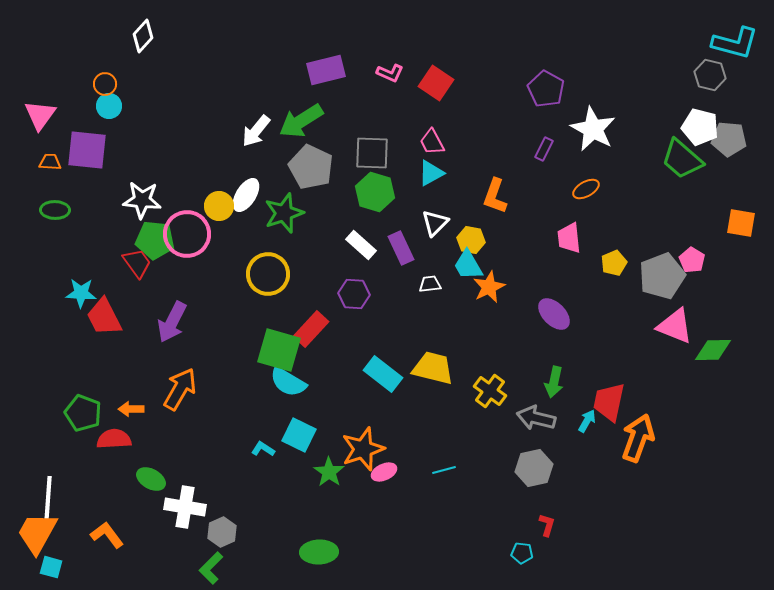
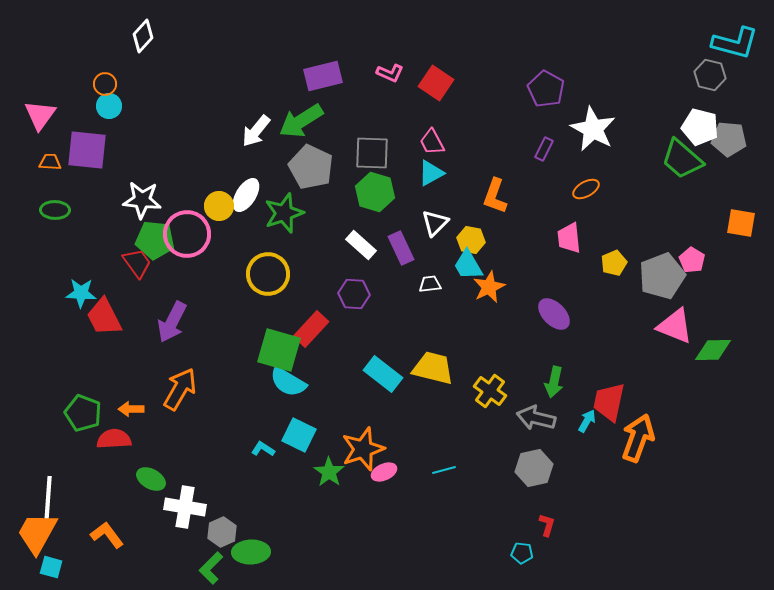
purple rectangle at (326, 70): moved 3 px left, 6 px down
green ellipse at (319, 552): moved 68 px left
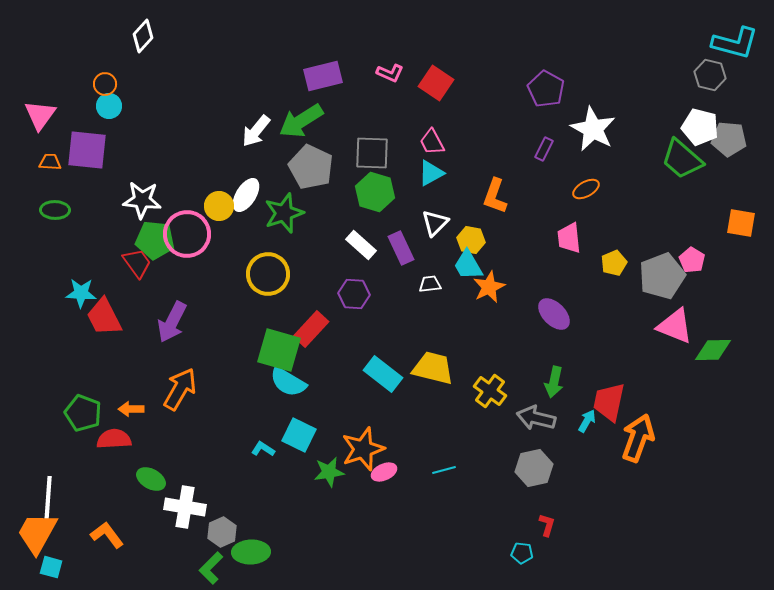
green star at (329, 472): rotated 28 degrees clockwise
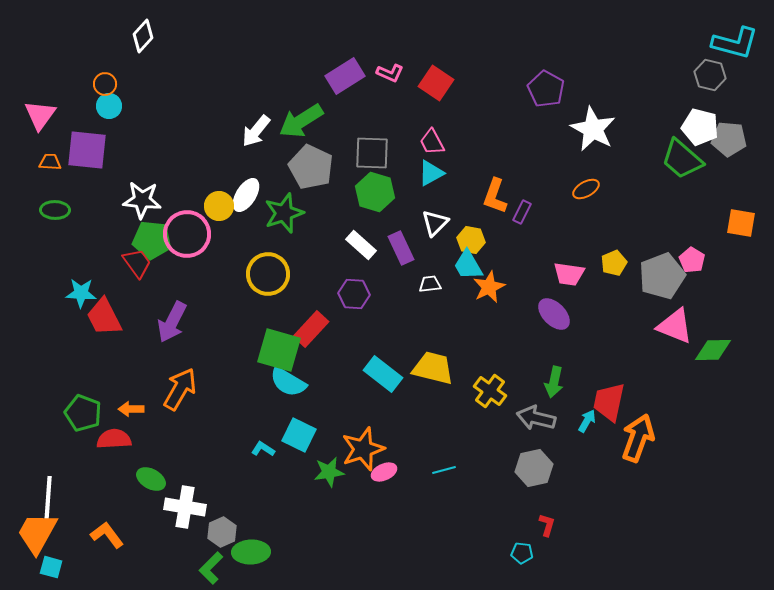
purple rectangle at (323, 76): moved 22 px right; rotated 18 degrees counterclockwise
purple rectangle at (544, 149): moved 22 px left, 63 px down
pink trapezoid at (569, 238): moved 36 px down; rotated 76 degrees counterclockwise
green pentagon at (155, 240): moved 3 px left
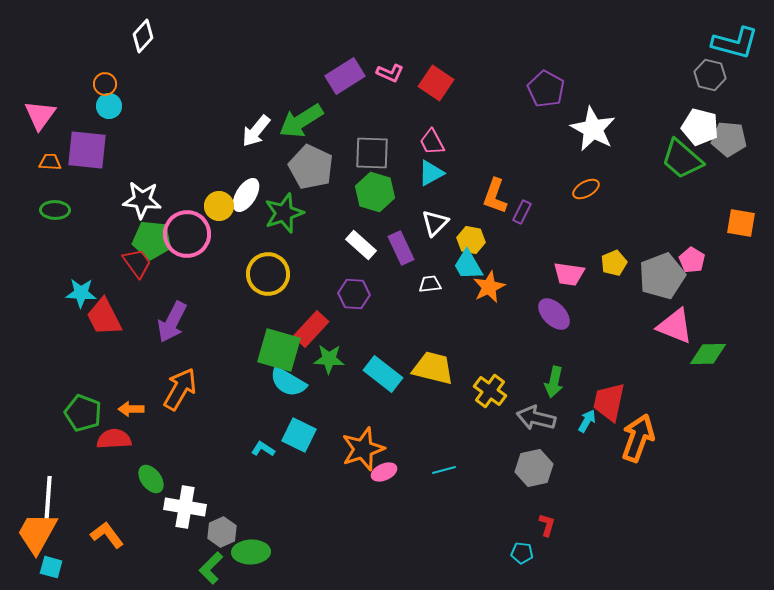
green diamond at (713, 350): moved 5 px left, 4 px down
green star at (329, 472): moved 113 px up; rotated 12 degrees clockwise
green ellipse at (151, 479): rotated 24 degrees clockwise
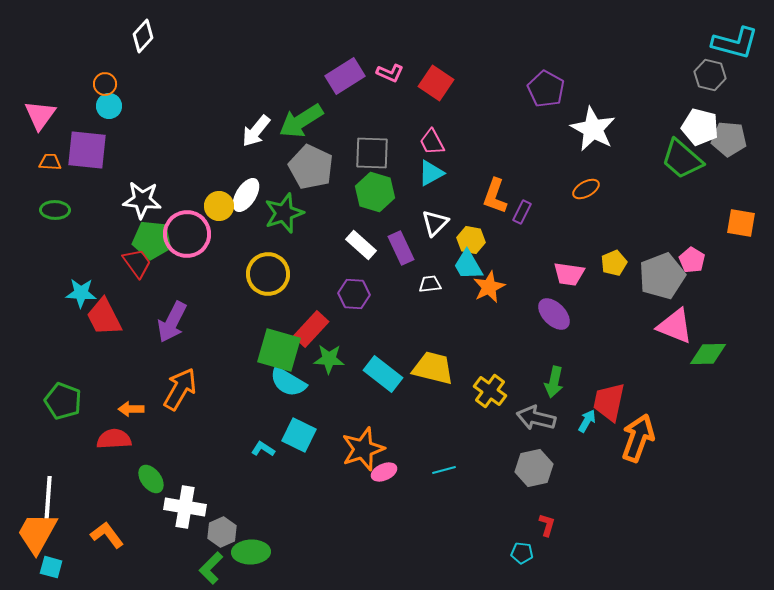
green pentagon at (83, 413): moved 20 px left, 12 px up
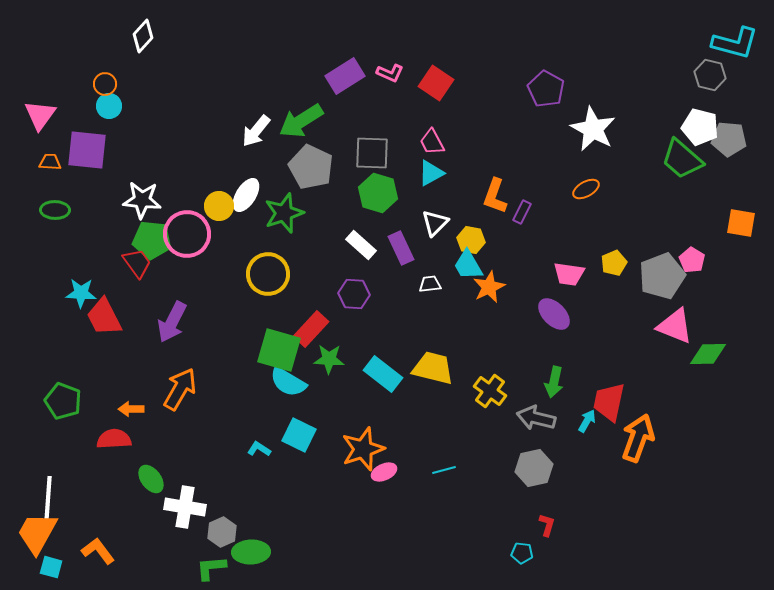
green hexagon at (375, 192): moved 3 px right, 1 px down
cyan L-shape at (263, 449): moved 4 px left
orange L-shape at (107, 535): moved 9 px left, 16 px down
green L-shape at (211, 568): rotated 40 degrees clockwise
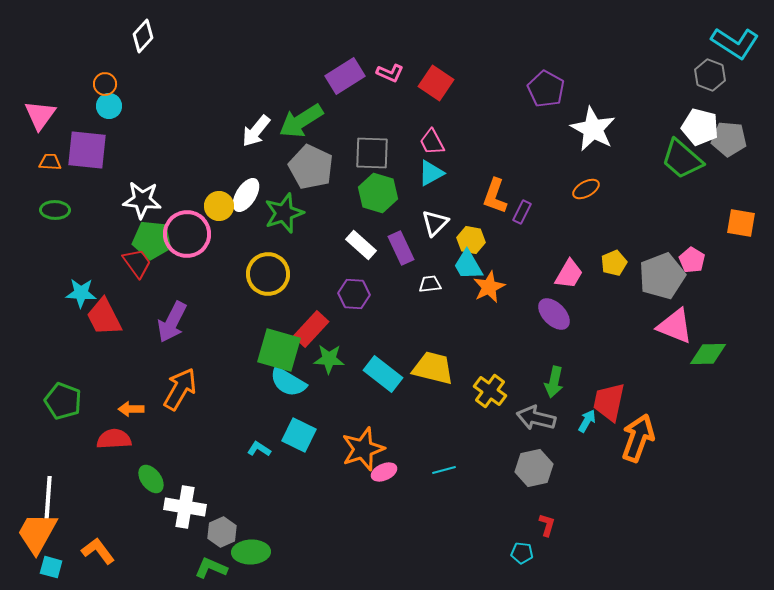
cyan L-shape at (735, 43): rotated 18 degrees clockwise
gray hexagon at (710, 75): rotated 8 degrees clockwise
pink trapezoid at (569, 274): rotated 68 degrees counterclockwise
green L-shape at (211, 568): rotated 28 degrees clockwise
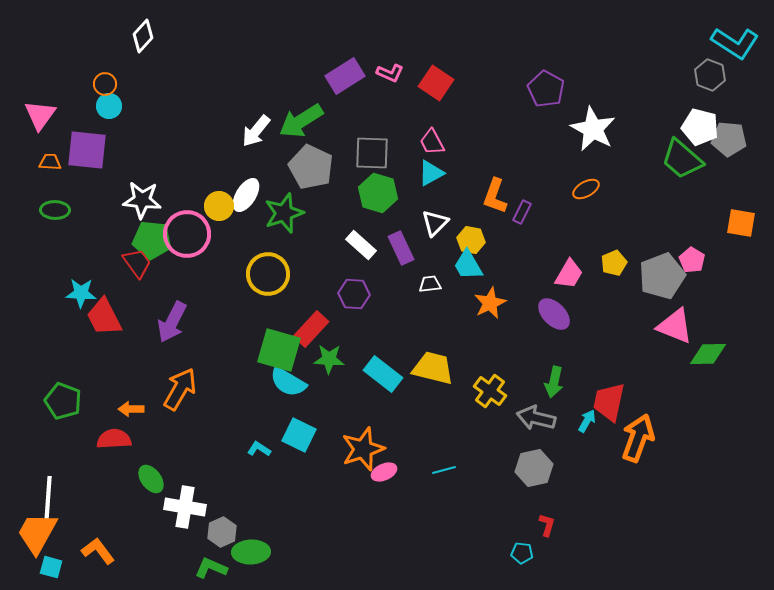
orange star at (489, 287): moved 1 px right, 16 px down
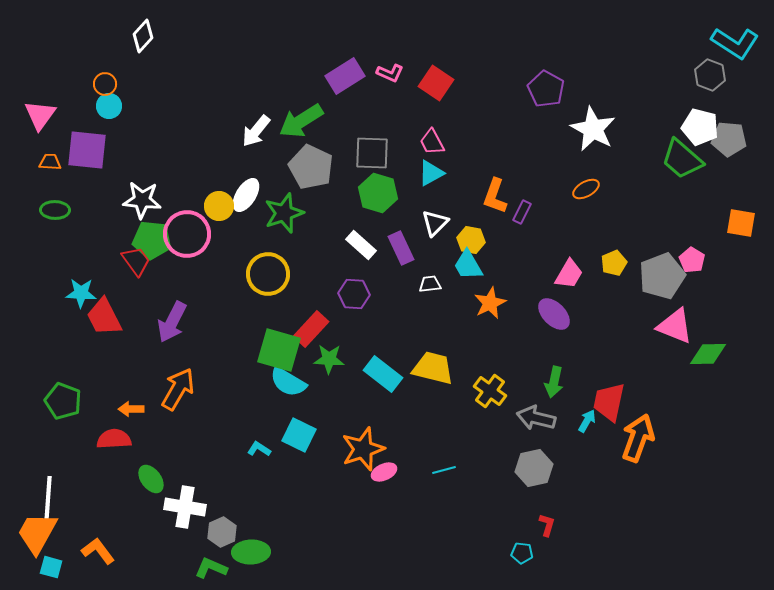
red trapezoid at (137, 263): moved 1 px left, 2 px up
orange arrow at (180, 389): moved 2 px left
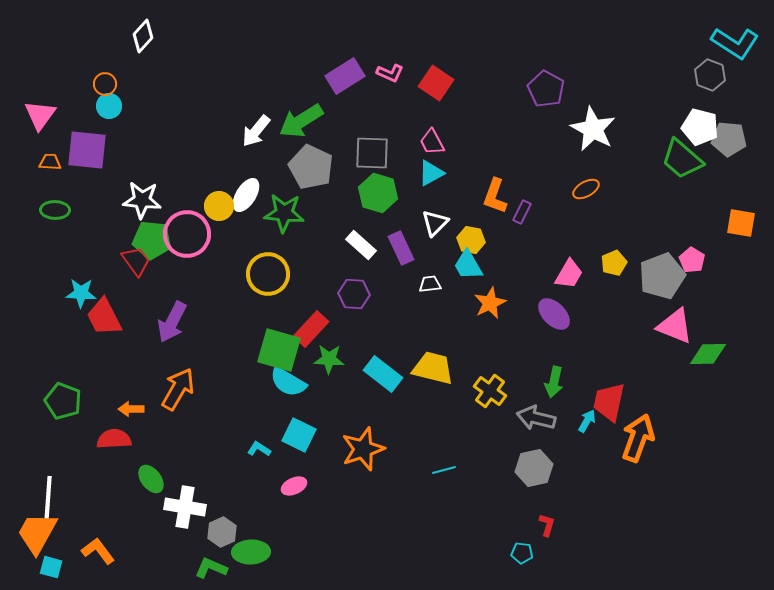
green star at (284, 213): rotated 24 degrees clockwise
pink ellipse at (384, 472): moved 90 px left, 14 px down
